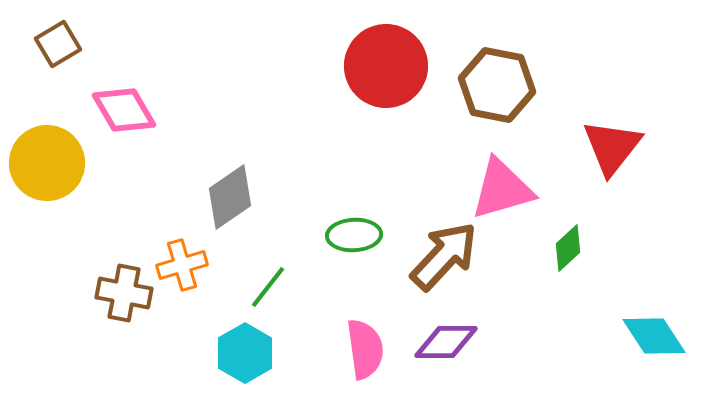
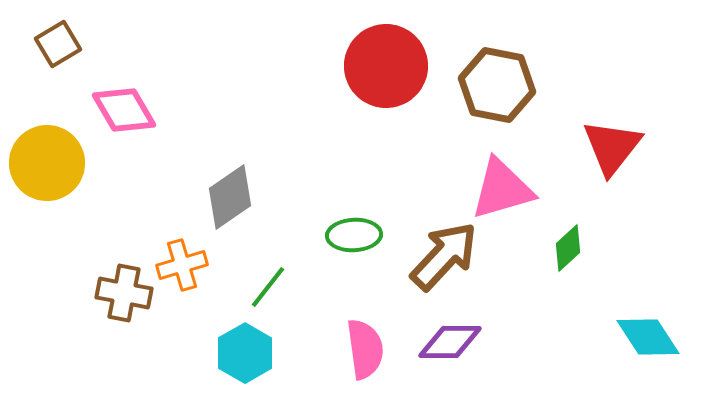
cyan diamond: moved 6 px left, 1 px down
purple diamond: moved 4 px right
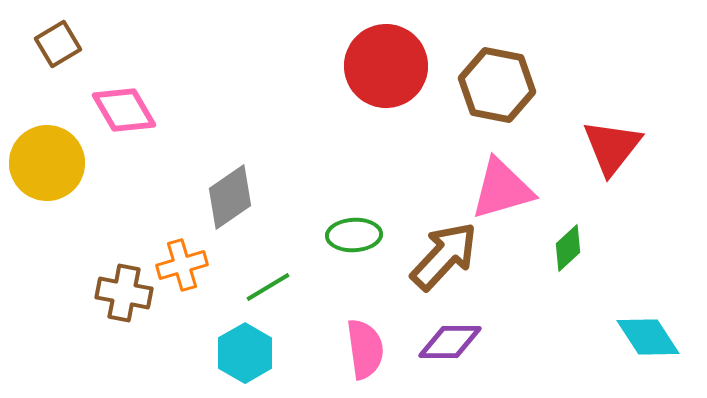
green line: rotated 21 degrees clockwise
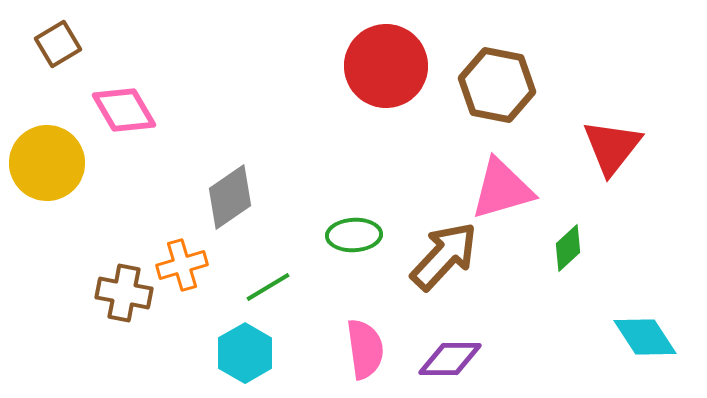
cyan diamond: moved 3 px left
purple diamond: moved 17 px down
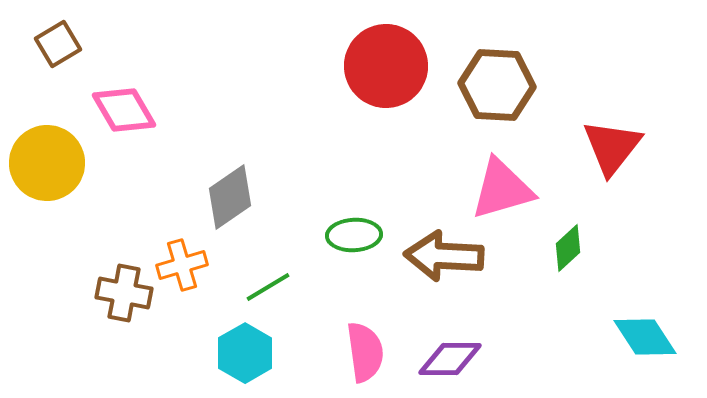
brown hexagon: rotated 8 degrees counterclockwise
brown arrow: rotated 130 degrees counterclockwise
pink semicircle: moved 3 px down
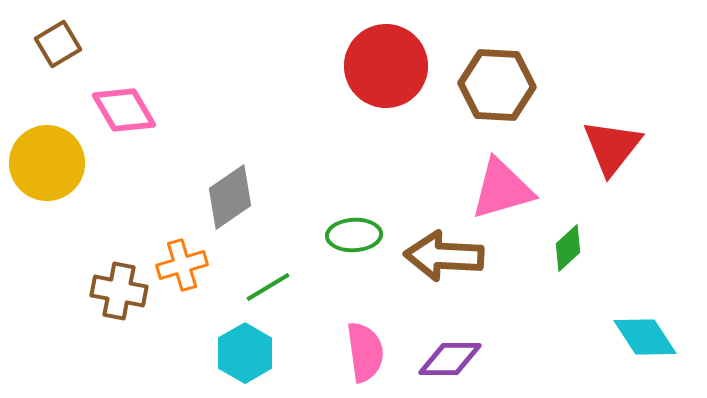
brown cross: moved 5 px left, 2 px up
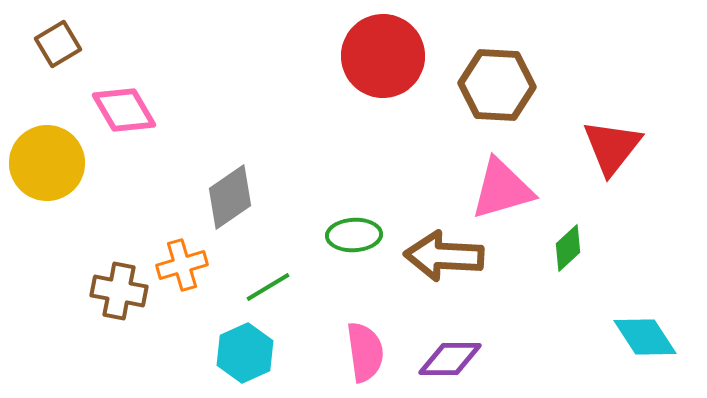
red circle: moved 3 px left, 10 px up
cyan hexagon: rotated 6 degrees clockwise
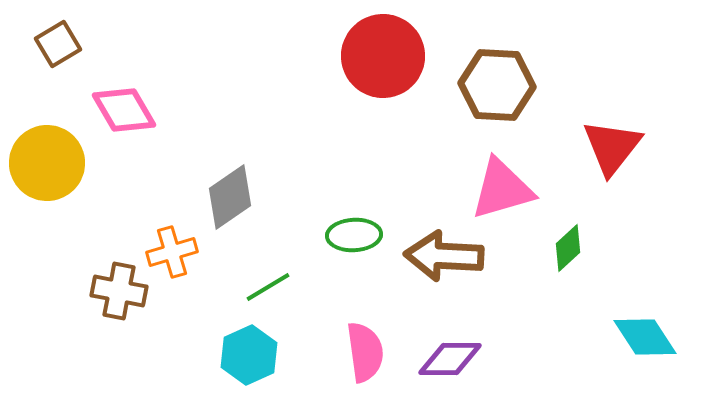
orange cross: moved 10 px left, 13 px up
cyan hexagon: moved 4 px right, 2 px down
